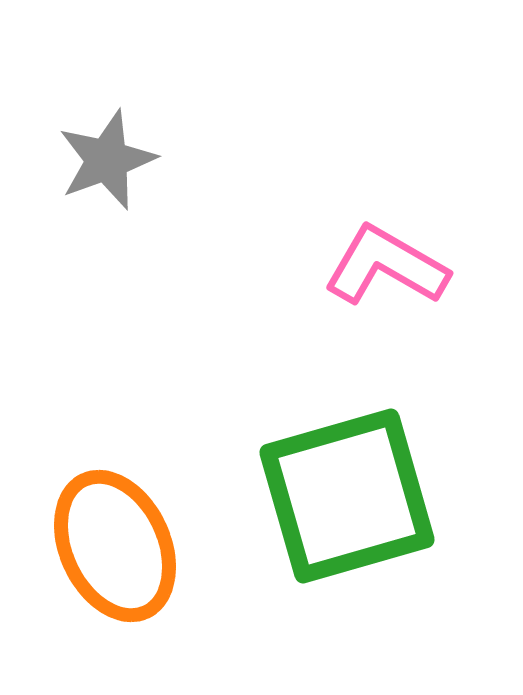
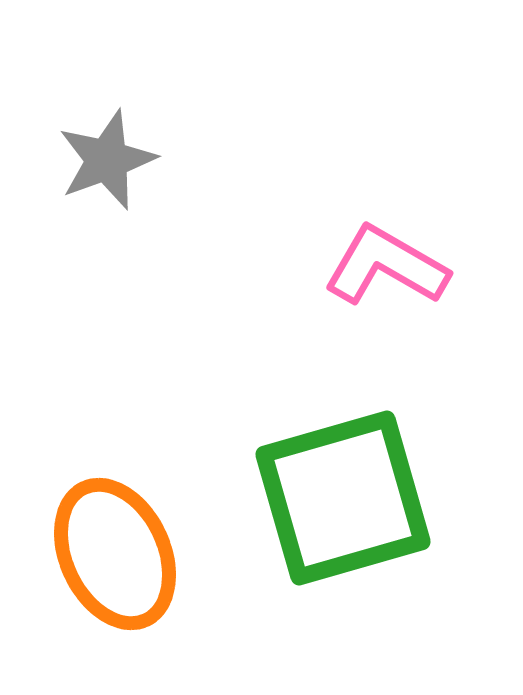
green square: moved 4 px left, 2 px down
orange ellipse: moved 8 px down
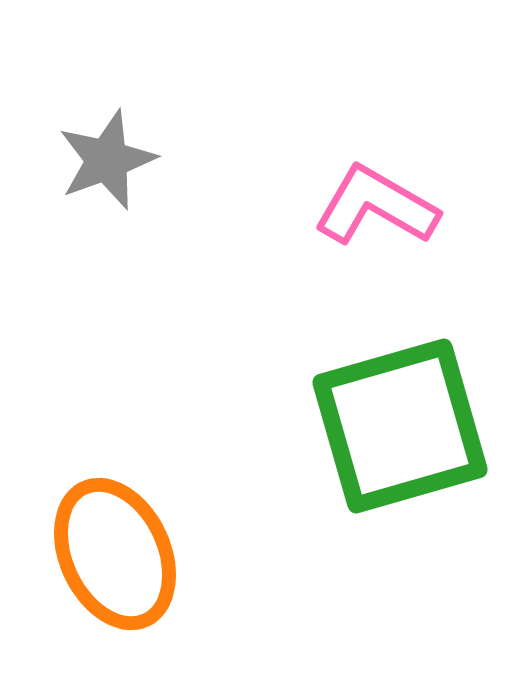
pink L-shape: moved 10 px left, 60 px up
green square: moved 57 px right, 72 px up
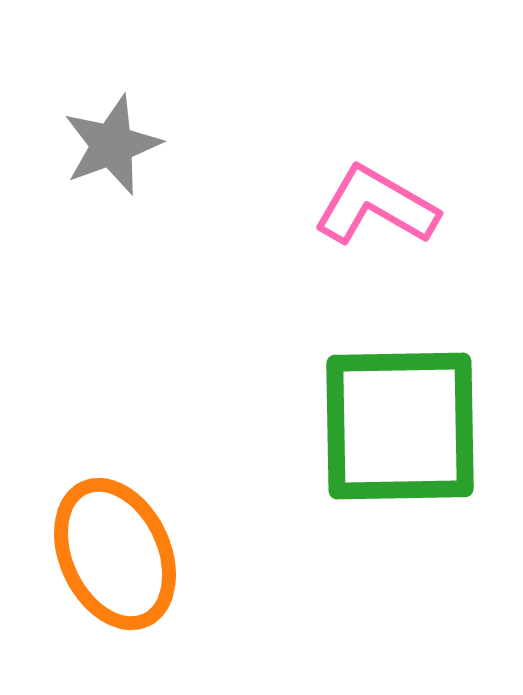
gray star: moved 5 px right, 15 px up
green square: rotated 15 degrees clockwise
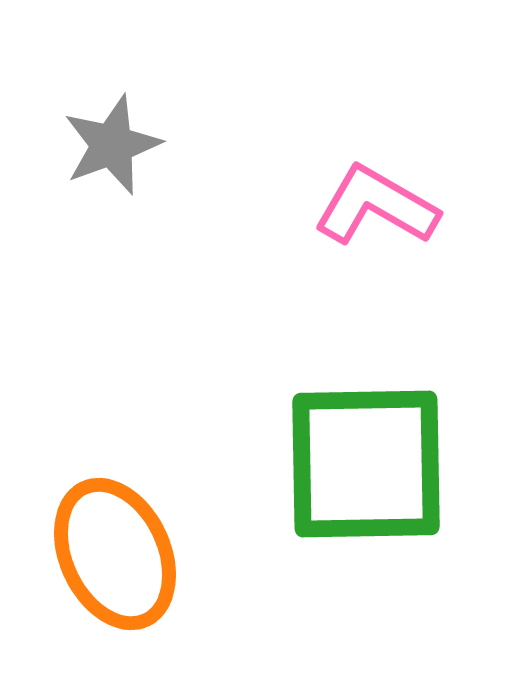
green square: moved 34 px left, 38 px down
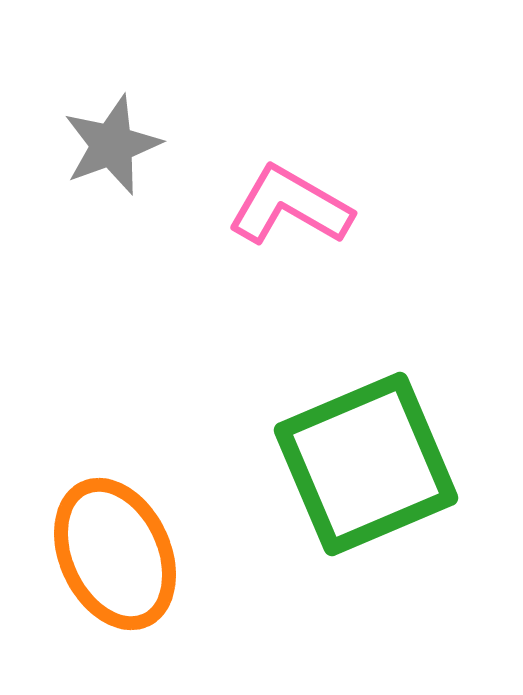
pink L-shape: moved 86 px left
green square: rotated 22 degrees counterclockwise
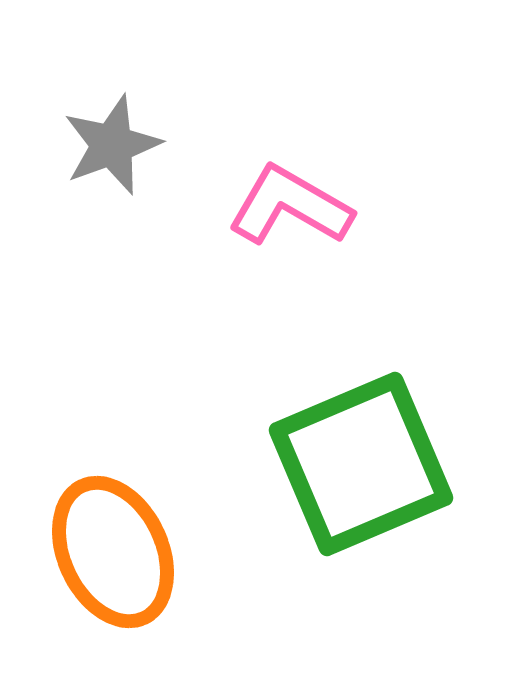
green square: moved 5 px left
orange ellipse: moved 2 px left, 2 px up
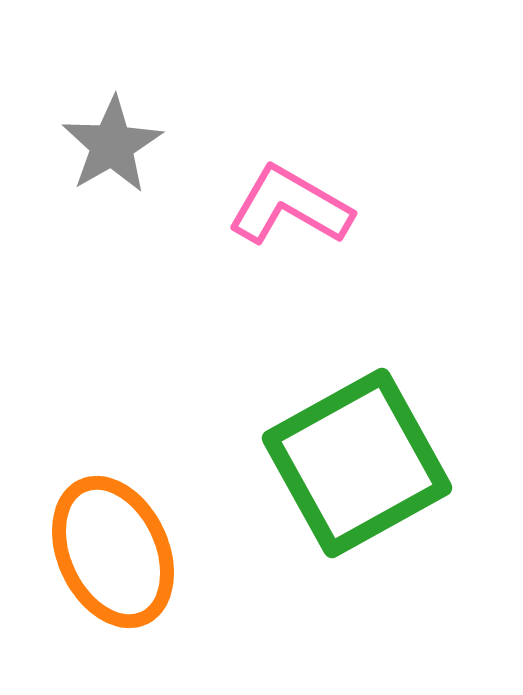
gray star: rotated 10 degrees counterclockwise
green square: moved 4 px left, 1 px up; rotated 6 degrees counterclockwise
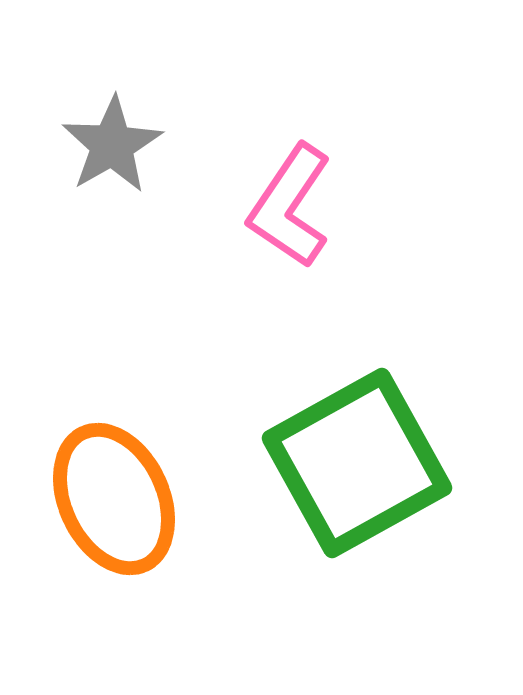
pink L-shape: rotated 86 degrees counterclockwise
orange ellipse: moved 1 px right, 53 px up
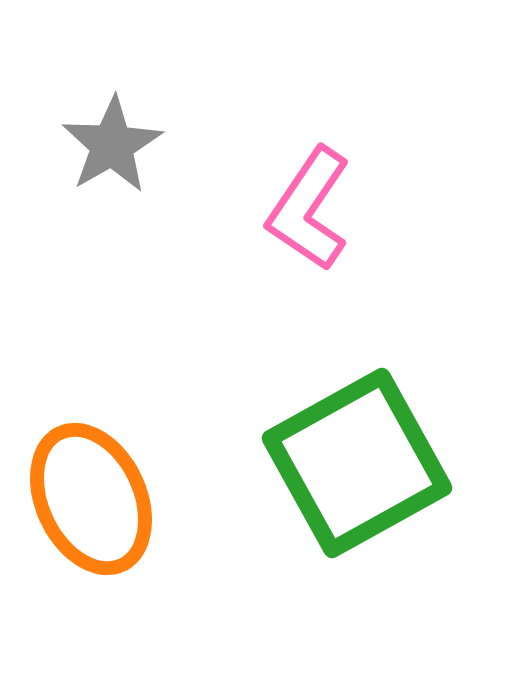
pink L-shape: moved 19 px right, 3 px down
orange ellipse: moved 23 px left
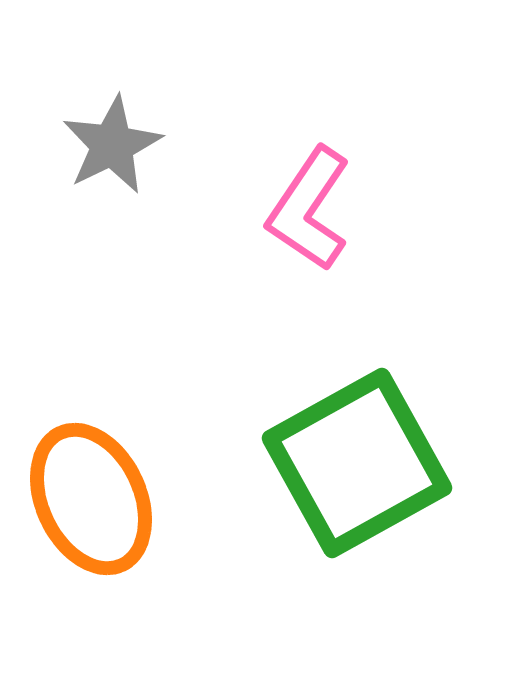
gray star: rotated 4 degrees clockwise
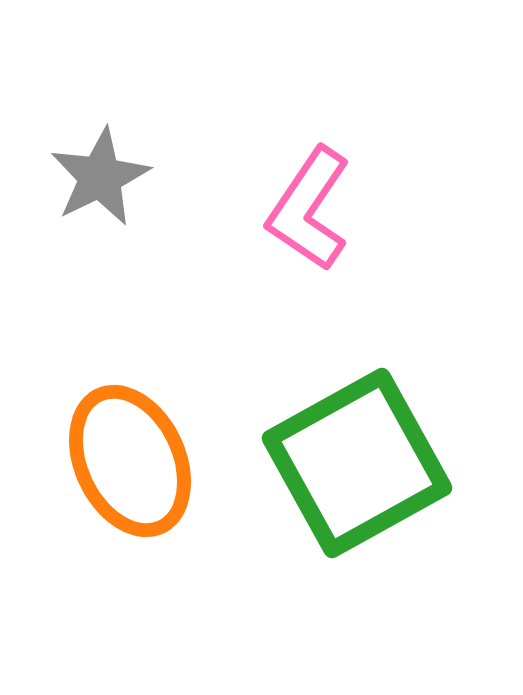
gray star: moved 12 px left, 32 px down
orange ellipse: moved 39 px right, 38 px up
